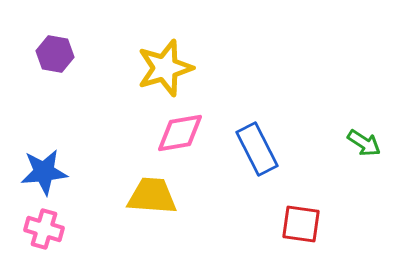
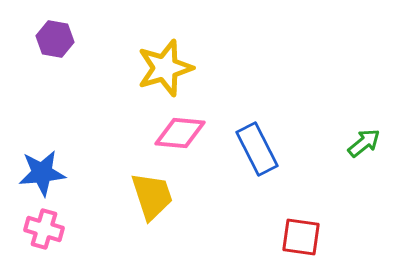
purple hexagon: moved 15 px up
pink diamond: rotated 15 degrees clockwise
green arrow: rotated 72 degrees counterclockwise
blue star: moved 2 px left, 1 px down
yellow trapezoid: rotated 68 degrees clockwise
red square: moved 13 px down
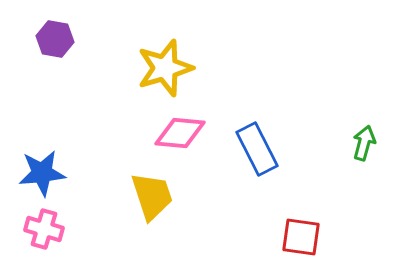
green arrow: rotated 36 degrees counterclockwise
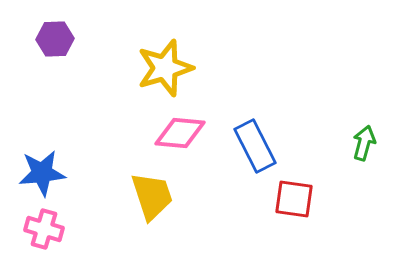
purple hexagon: rotated 12 degrees counterclockwise
blue rectangle: moved 2 px left, 3 px up
red square: moved 7 px left, 38 px up
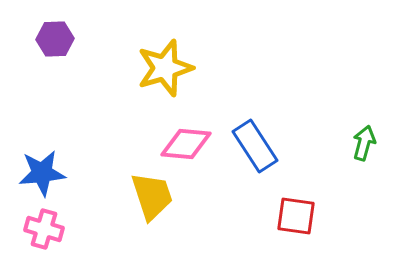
pink diamond: moved 6 px right, 11 px down
blue rectangle: rotated 6 degrees counterclockwise
red square: moved 2 px right, 17 px down
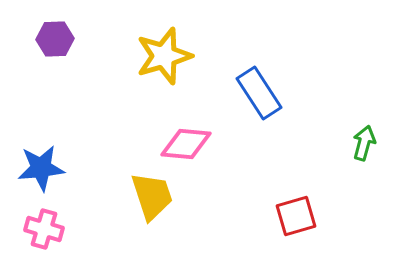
yellow star: moved 1 px left, 12 px up
blue rectangle: moved 4 px right, 53 px up
blue star: moved 1 px left, 5 px up
red square: rotated 24 degrees counterclockwise
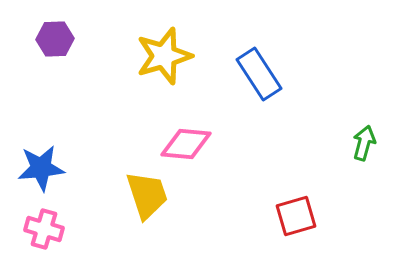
blue rectangle: moved 19 px up
yellow trapezoid: moved 5 px left, 1 px up
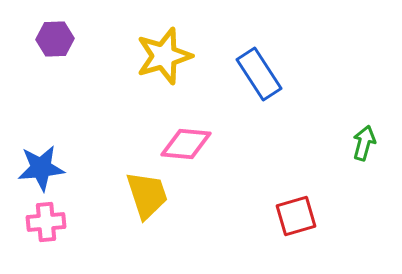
pink cross: moved 2 px right, 7 px up; rotated 21 degrees counterclockwise
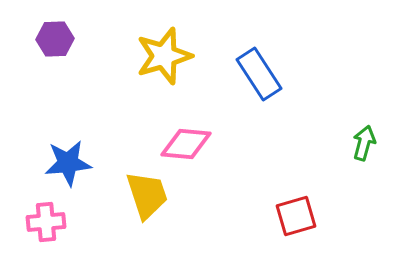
blue star: moved 27 px right, 5 px up
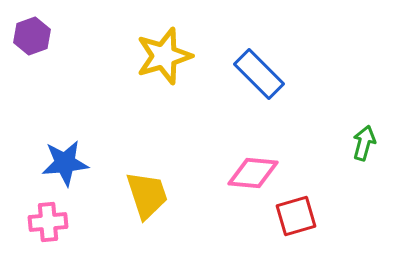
purple hexagon: moved 23 px left, 3 px up; rotated 18 degrees counterclockwise
blue rectangle: rotated 12 degrees counterclockwise
pink diamond: moved 67 px right, 29 px down
blue star: moved 3 px left
pink cross: moved 2 px right
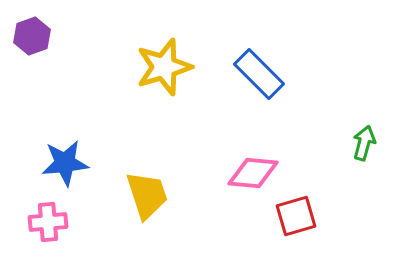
yellow star: moved 11 px down
